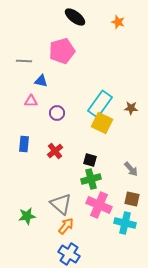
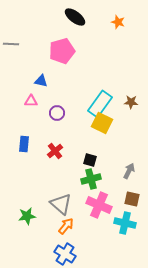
gray line: moved 13 px left, 17 px up
brown star: moved 6 px up
gray arrow: moved 2 px left, 2 px down; rotated 112 degrees counterclockwise
blue cross: moved 4 px left
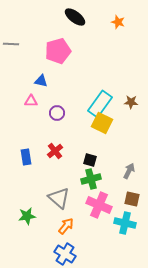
pink pentagon: moved 4 px left
blue rectangle: moved 2 px right, 13 px down; rotated 14 degrees counterclockwise
gray triangle: moved 2 px left, 6 px up
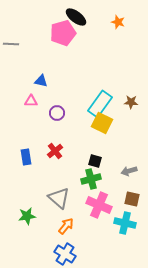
black ellipse: moved 1 px right
pink pentagon: moved 5 px right, 18 px up
black square: moved 5 px right, 1 px down
gray arrow: rotated 133 degrees counterclockwise
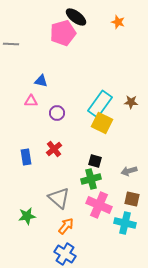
red cross: moved 1 px left, 2 px up
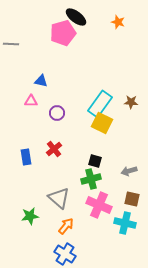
green star: moved 3 px right
